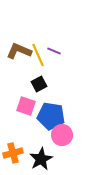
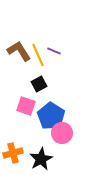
brown L-shape: rotated 35 degrees clockwise
blue pentagon: rotated 24 degrees clockwise
pink circle: moved 2 px up
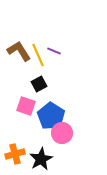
orange cross: moved 2 px right, 1 px down
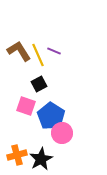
orange cross: moved 2 px right, 1 px down
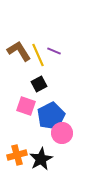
blue pentagon: rotated 12 degrees clockwise
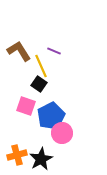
yellow line: moved 3 px right, 11 px down
black square: rotated 28 degrees counterclockwise
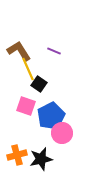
yellow line: moved 13 px left, 3 px down
black star: rotated 15 degrees clockwise
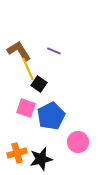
pink square: moved 2 px down
pink circle: moved 16 px right, 9 px down
orange cross: moved 2 px up
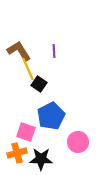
purple line: rotated 64 degrees clockwise
pink square: moved 24 px down
black star: rotated 15 degrees clockwise
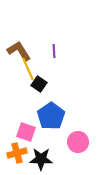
blue pentagon: rotated 8 degrees counterclockwise
